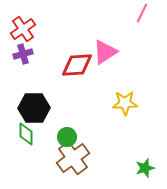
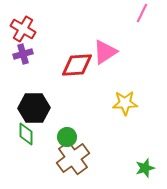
red cross: rotated 25 degrees counterclockwise
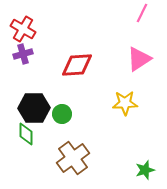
pink triangle: moved 34 px right, 7 px down
green circle: moved 5 px left, 23 px up
green star: moved 2 px down
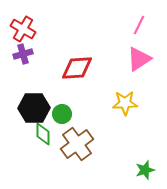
pink line: moved 3 px left, 12 px down
red diamond: moved 3 px down
green diamond: moved 17 px right
brown cross: moved 4 px right, 14 px up
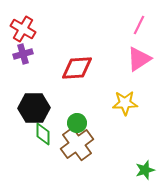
green circle: moved 15 px right, 9 px down
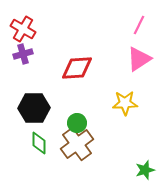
green diamond: moved 4 px left, 9 px down
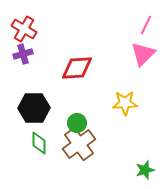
pink line: moved 7 px right
red cross: moved 1 px right
pink triangle: moved 4 px right, 5 px up; rotated 12 degrees counterclockwise
brown cross: moved 2 px right
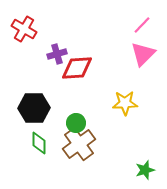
pink line: moved 4 px left; rotated 18 degrees clockwise
purple cross: moved 34 px right
green circle: moved 1 px left
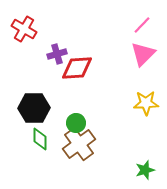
yellow star: moved 21 px right
green diamond: moved 1 px right, 4 px up
